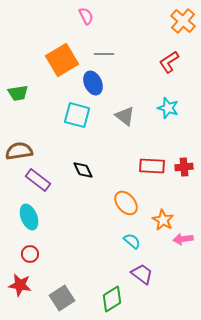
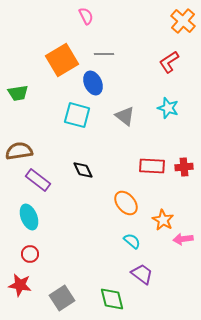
green diamond: rotated 72 degrees counterclockwise
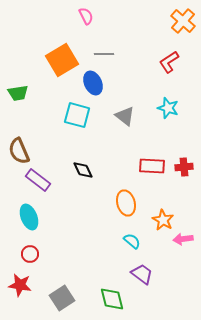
brown semicircle: rotated 104 degrees counterclockwise
orange ellipse: rotated 25 degrees clockwise
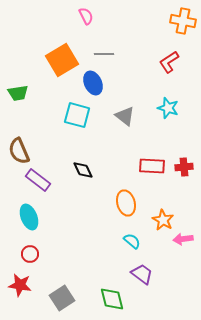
orange cross: rotated 30 degrees counterclockwise
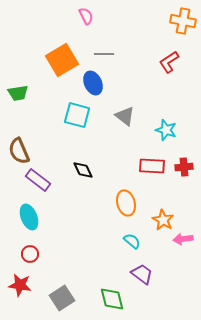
cyan star: moved 2 px left, 22 px down
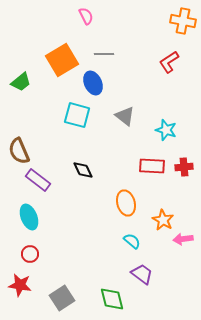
green trapezoid: moved 3 px right, 11 px up; rotated 30 degrees counterclockwise
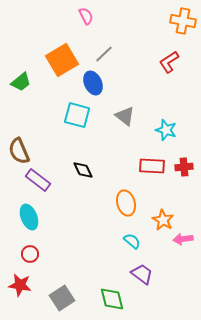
gray line: rotated 42 degrees counterclockwise
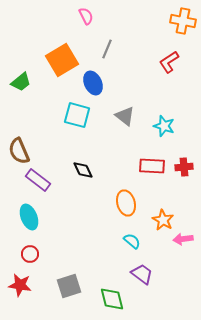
gray line: moved 3 px right, 5 px up; rotated 24 degrees counterclockwise
cyan star: moved 2 px left, 4 px up
gray square: moved 7 px right, 12 px up; rotated 15 degrees clockwise
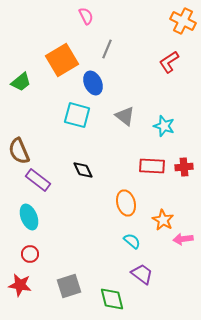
orange cross: rotated 15 degrees clockwise
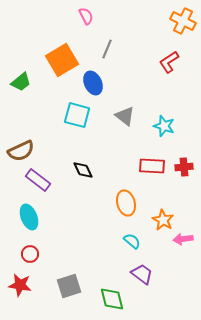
brown semicircle: moved 2 px right; rotated 92 degrees counterclockwise
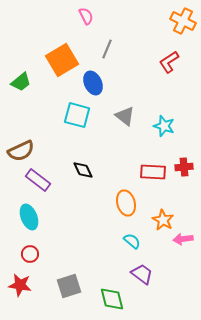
red rectangle: moved 1 px right, 6 px down
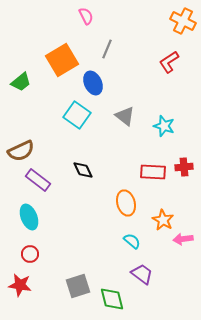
cyan square: rotated 20 degrees clockwise
gray square: moved 9 px right
